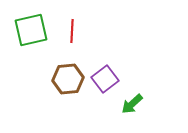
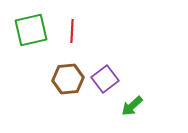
green arrow: moved 2 px down
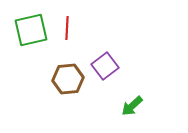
red line: moved 5 px left, 3 px up
purple square: moved 13 px up
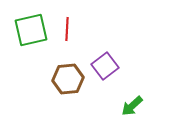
red line: moved 1 px down
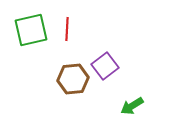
brown hexagon: moved 5 px right
green arrow: rotated 10 degrees clockwise
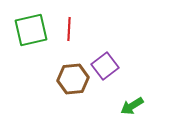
red line: moved 2 px right
